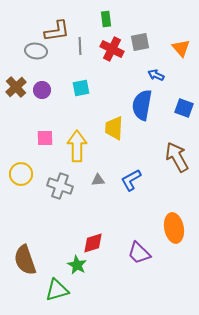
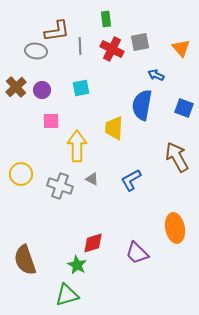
pink square: moved 6 px right, 17 px up
gray triangle: moved 6 px left, 1 px up; rotated 32 degrees clockwise
orange ellipse: moved 1 px right
purple trapezoid: moved 2 px left
green triangle: moved 10 px right, 5 px down
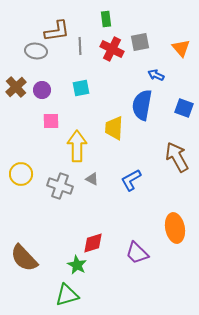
brown semicircle: moved 1 px left, 2 px up; rotated 24 degrees counterclockwise
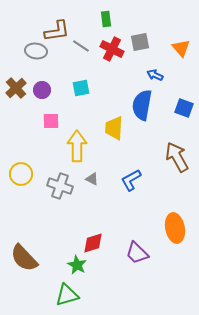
gray line: moved 1 px right; rotated 54 degrees counterclockwise
blue arrow: moved 1 px left
brown cross: moved 1 px down
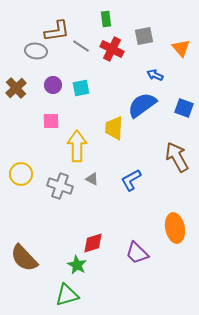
gray square: moved 4 px right, 6 px up
purple circle: moved 11 px right, 5 px up
blue semicircle: rotated 44 degrees clockwise
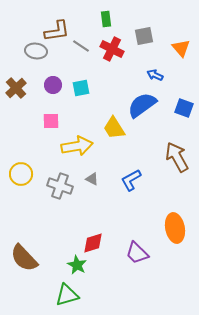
yellow trapezoid: rotated 35 degrees counterclockwise
yellow arrow: rotated 80 degrees clockwise
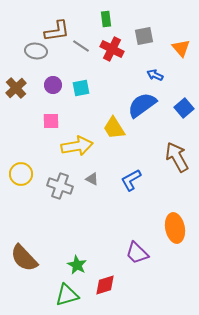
blue square: rotated 30 degrees clockwise
red diamond: moved 12 px right, 42 px down
